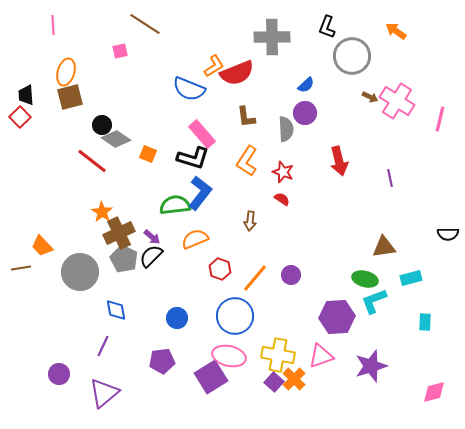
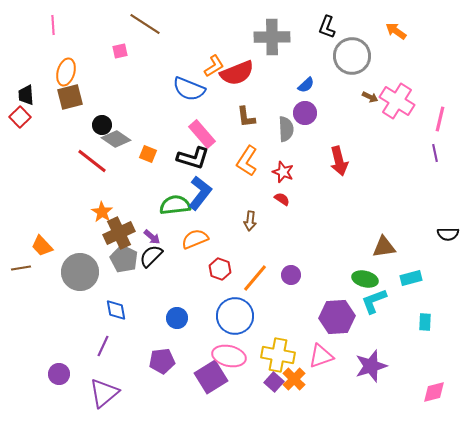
purple line at (390, 178): moved 45 px right, 25 px up
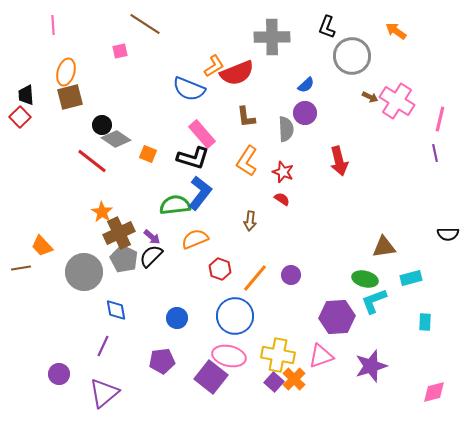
gray circle at (80, 272): moved 4 px right
purple square at (211, 377): rotated 20 degrees counterclockwise
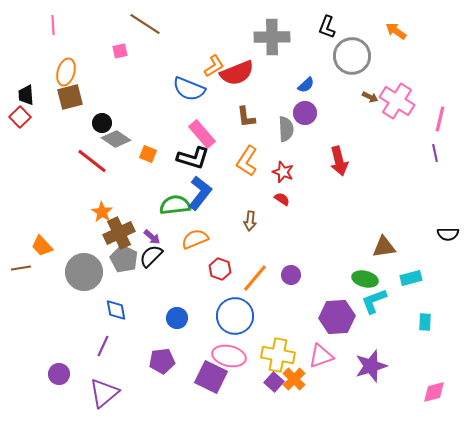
black circle at (102, 125): moved 2 px up
purple square at (211, 377): rotated 12 degrees counterclockwise
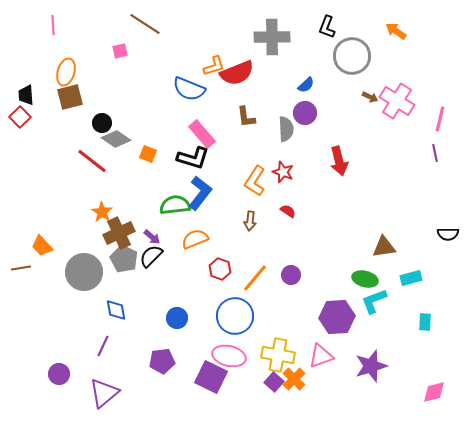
orange L-shape at (214, 66): rotated 15 degrees clockwise
orange L-shape at (247, 161): moved 8 px right, 20 px down
red semicircle at (282, 199): moved 6 px right, 12 px down
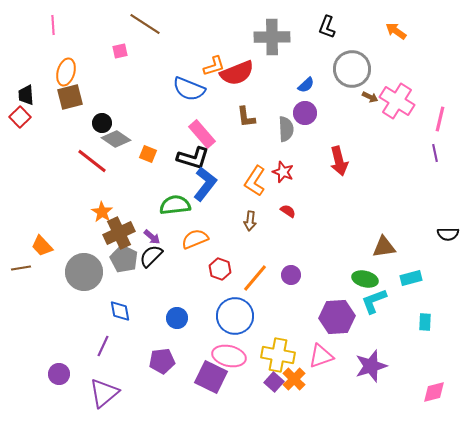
gray circle at (352, 56): moved 13 px down
blue L-shape at (200, 193): moved 5 px right, 9 px up
blue diamond at (116, 310): moved 4 px right, 1 px down
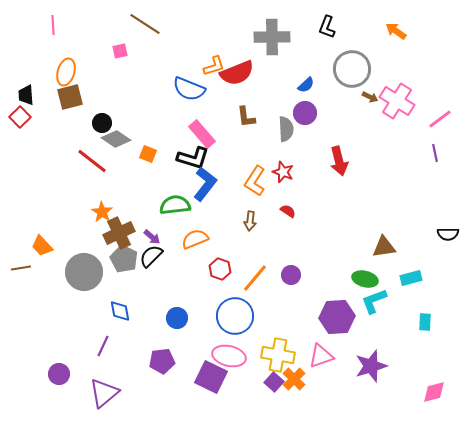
pink line at (440, 119): rotated 40 degrees clockwise
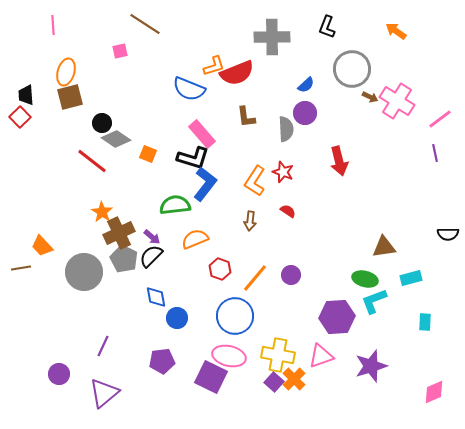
blue diamond at (120, 311): moved 36 px right, 14 px up
pink diamond at (434, 392): rotated 10 degrees counterclockwise
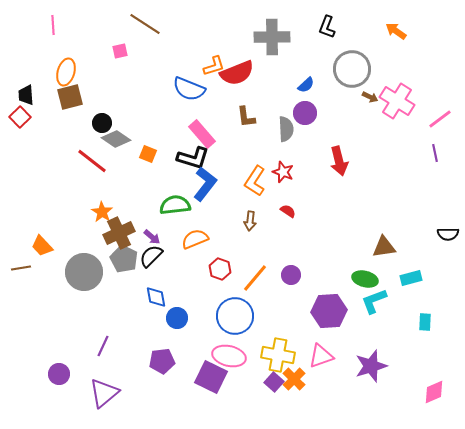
purple hexagon at (337, 317): moved 8 px left, 6 px up
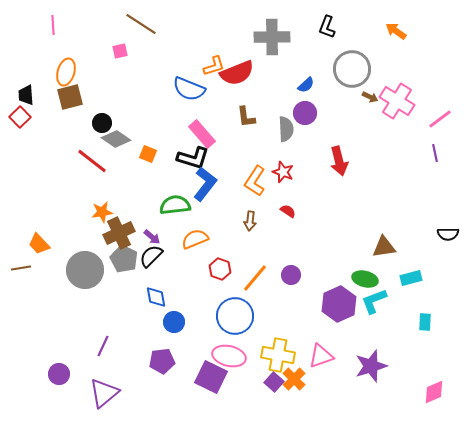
brown line at (145, 24): moved 4 px left
orange star at (102, 212): rotated 30 degrees clockwise
orange trapezoid at (42, 246): moved 3 px left, 2 px up
gray circle at (84, 272): moved 1 px right, 2 px up
purple hexagon at (329, 311): moved 10 px right, 7 px up; rotated 20 degrees counterclockwise
blue circle at (177, 318): moved 3 px left, 4 px down
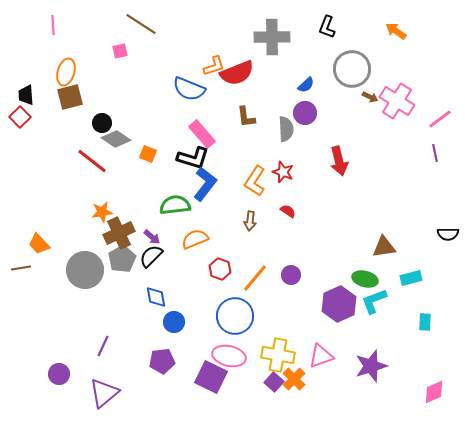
gray pentagon at (124, 259): moved 2 px left; rotated 16 degrees clockwise
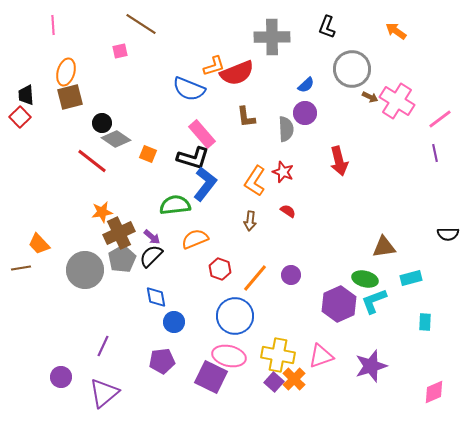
purple circle at (59, 374): moved 2 px right, 3 px down
